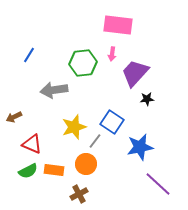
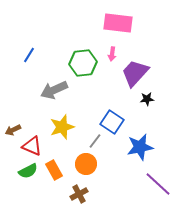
pink rectangle: moved 2 px up
gray arrow: rotated 16 degrees counterclockwise
brown arrow: moved 1 px left, 13 px down
yellow star: moved 12 px left
red triangle: moved 2 px down
orange rectangle: rotated 54 degrees clockwise
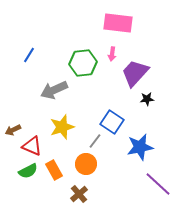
brown cross: rotated 12 degrees counterclockwise
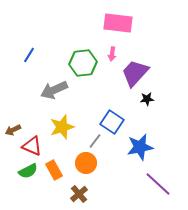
orange circle: moved 1 px up
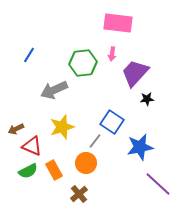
brown arrow: moved 3 px right, 1 px up
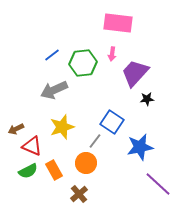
blue line: moved 23 px right; rotated 21 degrees clockwise
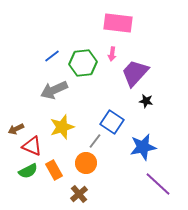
blue line: moved 1 px down
black star: moved 1 px left, 2 px down; rotated 16 degrees clockwise
blue star: moved 3 px right
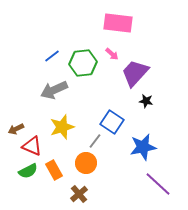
pink arrow: rotated 56 degrees counterclockwise
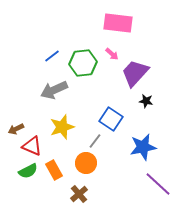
blue square: moved 1 px left, 3 px up
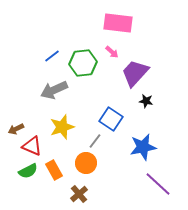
pink arrow: moved 2 px up
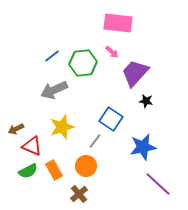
orange circle: moved 3 px down
